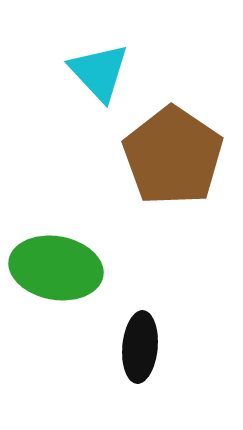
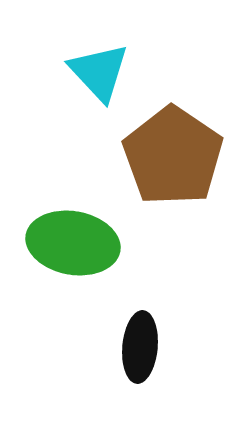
green ellipse: moved 17 px right, 25 px up
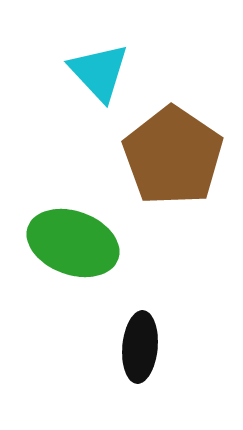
green ellipse: rotated 10 degrees clockwise
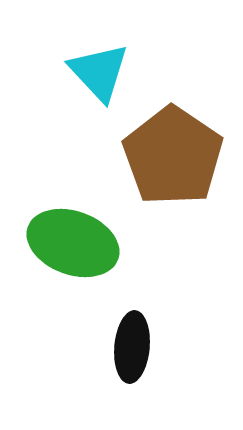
black ellipse: moved 8 px left
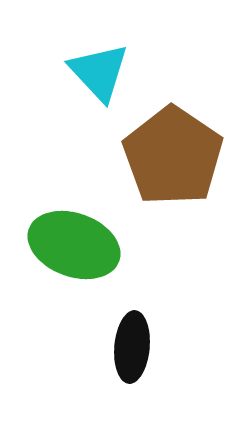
green ellipse: moved 1 px right, 2 px down
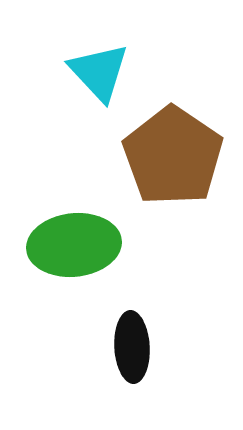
green ellipse: rotated 26 degrees counterclockwise
black ellipse: rotated 8 degrees counterclockwise
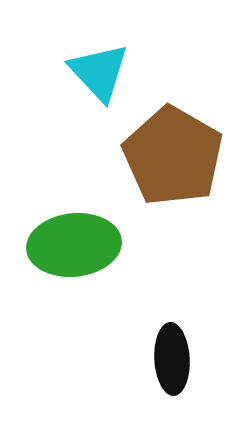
brown pentagon: rotated 4 degrees counterclockwise
black ellipse: moved 40 px right, 12 px down
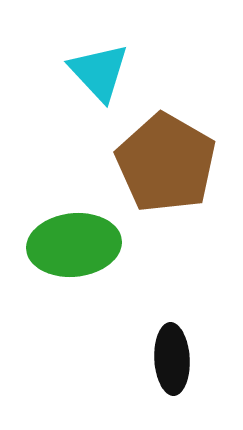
brown pentagon: moved 7 px left, 7 px down
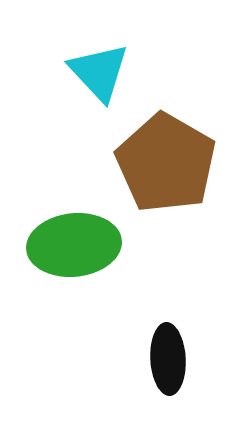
black ellipse: moved 4 px left
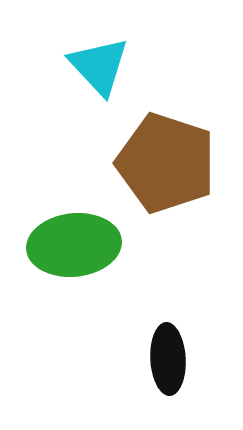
cyan triangle: moved 6 px up
brown pentagon: rotated 12 degrees counterclockwise
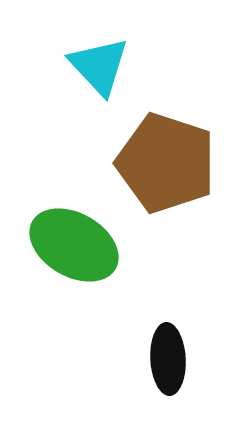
green ellipse: rotated 36 degrees clockwise
